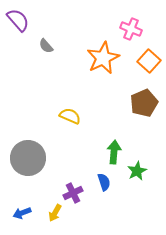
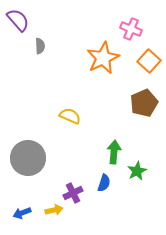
gray semicircle: moved 6 px left; rotated 140 degrees counterclockwise
blue semicircle: moved 1 px down; rotated 36 degrees clockwise
yellow arrow: moved 1 px left, 3 px up; rotated 132 degrees counterclockwise
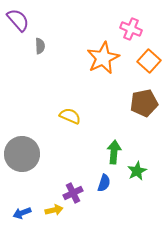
brown pentagon: rotated 12 degrees clockwise
gray circle: moved 6 px left, 4 px up
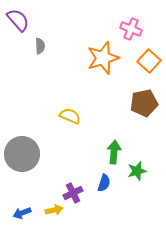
orange star: rotated 8 degrees clockwise
green star: rotated 12 degrees clockwise
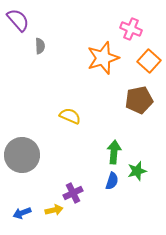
brown pentagon: moved 5 px left, 3 px up
gray circle: moved 1 px down
blue semicircle: moved 8 px right, 2 px up
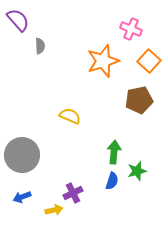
orange star: moved 3 px down
blue arrow: moved 16 px up
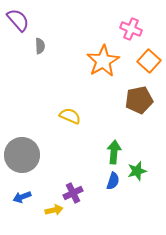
orange star: rotated 12 degrees counterclockwise
blue semicircle: moved 1 px right
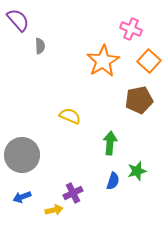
green arrow: moved 4 px left, 9 px up
